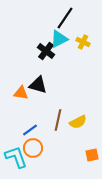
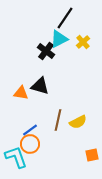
yellow cross: rotated 24 degrees clockwise
black triangle: moved 2 px right, 1 px down
orange circle: moved 3 px left, 4 px up
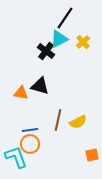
blue line: rotated 28 degrees clockwise
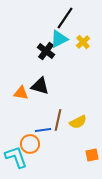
blue line: moved 13 px right
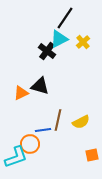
black cross: moved 1 px right
orange triangle: rotated 35 degrees counterclockwise
yellow semicircle: moved 3 px right
cyan L-shape: rotated 90 degrees clockwise
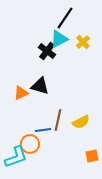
orange square: moved 1 px down
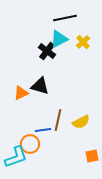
black line: rotated 45 degrees clockwise
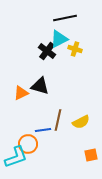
yellow cross: moved 8 px left, 7 px down; rotated 32 degrees counterclockwise
orange circle: moved 2 px left
orange square: moved 1 px left, 1 px up
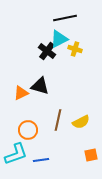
blue line: moved 2 px left, 30 px down
orange circle: moved 14 px up
cyan L-shape: moved 3 px up
